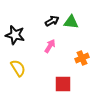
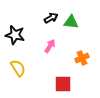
black arrow: moved 1 px left, 3 px up
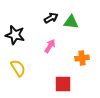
orange cross: rotated 16 degrees clockwise
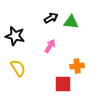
black star: moved 1 px down
orange cross: moved 5 px left, 8 px down
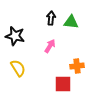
black arrow: rotated 56 degrees counterclockwise
